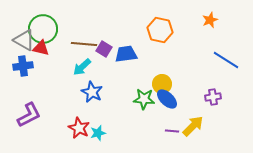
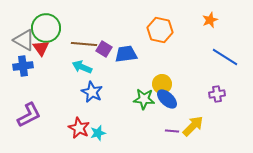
green circle: moved 3 px right, 1 px up
red triangle: rotated 42 degrees clockwise
blue line: moved 1 px left, 3 px up
cyan arrow: rotated 66 degrees clockwise
purple cross: moved 4 px right, 3 px up
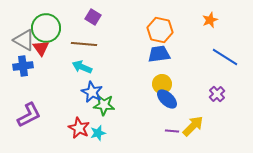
purple square: moved 11 px left, 32 px up
blue trapezoid: moved 33 px right
purple cross: rotated 35 degrees counterclockwise
green star: moved 40 px left, 6 px down
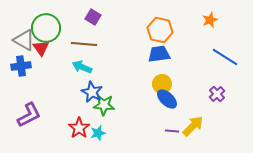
blue cross: moved 2 px left
red star: rotated 10 degrees clockwise
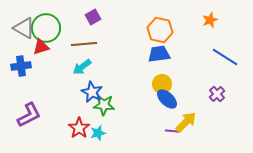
purple square: rotated 28 degrees clockwise
gray triangle: moved 12 px up
brown line: rotated 10 degrees counterclockwise
red triangle: moved 1 px up; rotated 48 degrees clockwise
cyan arrow: rotated 60 degrees counterclockwise
yellow arrow: moved 7 px left, 4 px up
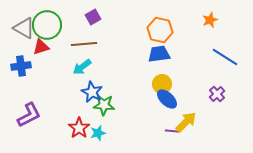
green circle: moved 1 px right, 3 px up
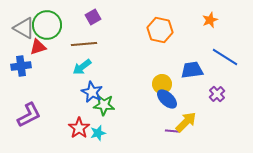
red triangle: moved 3 px left
blue trapezoid: moved 33 px right, 16 px down
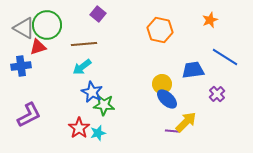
purple square: moved 5 px right, 3 px up; rotated 21 degrees counterclockwise
blue trapezoid: moved 1 px right
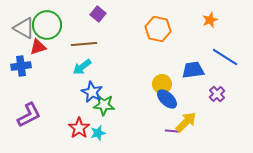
orange hexagon: moved 2 px left, 1 px up
